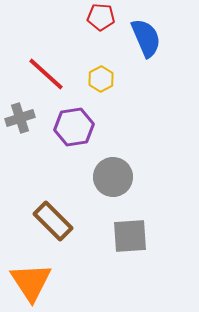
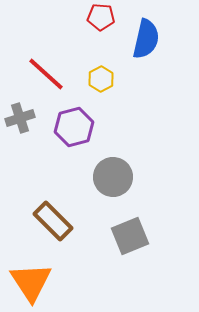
blue semicircle: moved 1 px down; rotated 36 degrees clockwise
purple hexagon: rotated 6 degrees counterclockwise
gray square: rotated 18 degrees counterclockwise
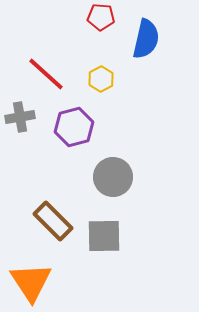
gray cross: moved 1 px up; rotated 8 degrees clockwise
gray square: moved 26 px left; rotated 21 degrees clockwise
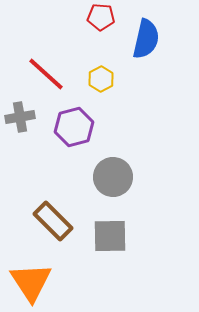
gray square: moved 6 px right
